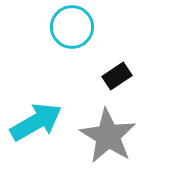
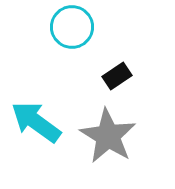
cyan arrow: rotated 114 degrees counterclockwise
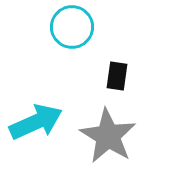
black rectangle: rotated 48 degrees counterclockwise
cyan arrow: rotated 120 degrees clockwise
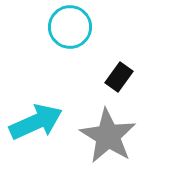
cyan circle: moved 2 px left
black rectangle: moved 2 px right, 1 px down; rotated 28 degrees clockwise
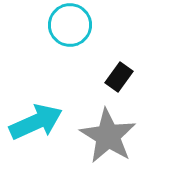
cyan circle: moved 2 px up
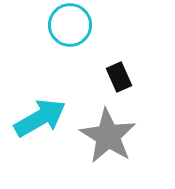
black rectangle: rotated 60 degrees counterclockwise
cyan arrow: moved 4 px right, 4 px up; rotated 6 degrees counterclockwise
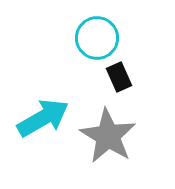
cyan circle: moved 27 px right, 13 px down
cyan arrow: moved 3 px right
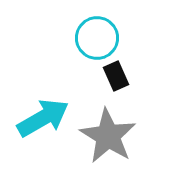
black rectangle: moved 3 px left, 1 px up
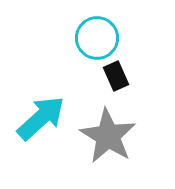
cyan arrow: moved 2 px left; rotated 12 degrees counterclockwise
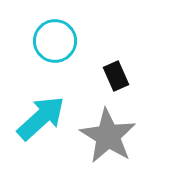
cyan circle: moved 42 px left, 3 px down
